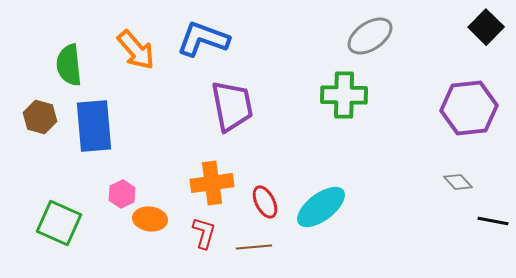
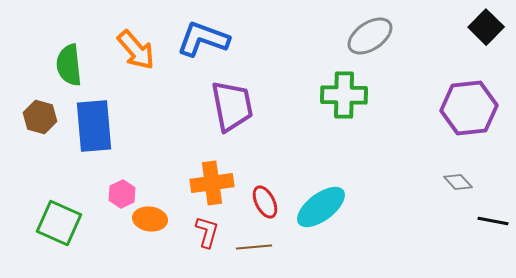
red L-shape: moved 3 px right, 1 px up
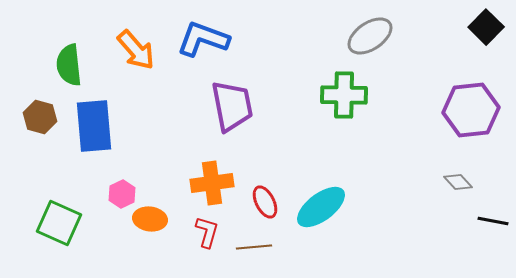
purple hexagon: moved 2 px right, 2 px down
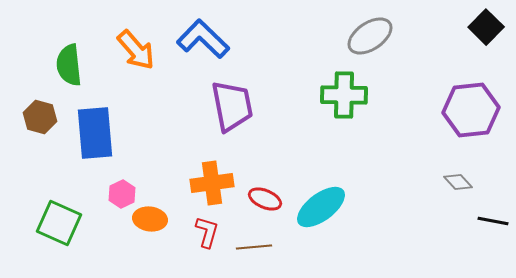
blue L-shape: rotated 24 degrees clockwise
blue rectangle: moved 1 px right, 7 px down
red ellipse: moved 3 px up; rotated 40 degrees counterclockwise
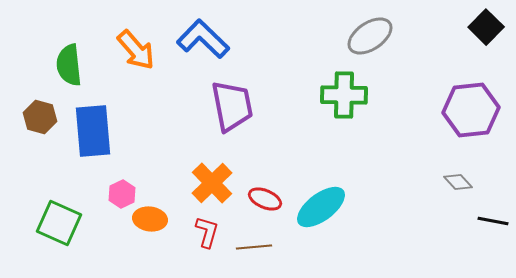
blue rectangle: moved 2 px left, 2 px up
orange cross: rotated 36 degrees counterclockwise
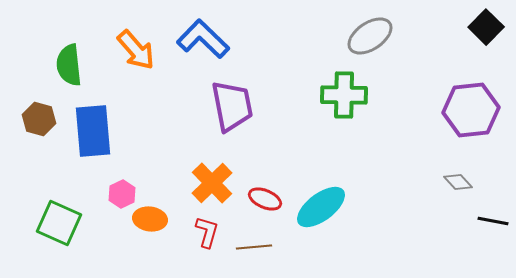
brown hexagon: moved 1 px left, 2 px down
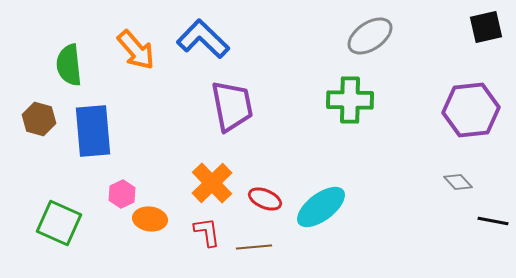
black square: rotated 32 degrees clockwise
green cross: moved 6 px right, 5 px down
red L-shape: rotated 24 degrees counterclockwise
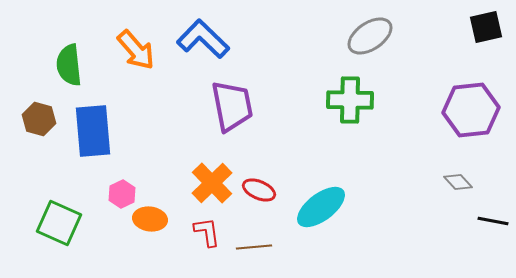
red ellipse: moved 6 px left, 9 px up
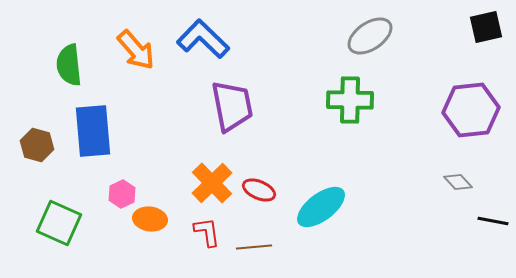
brown hexagon: moved 2 px left, 26 px down
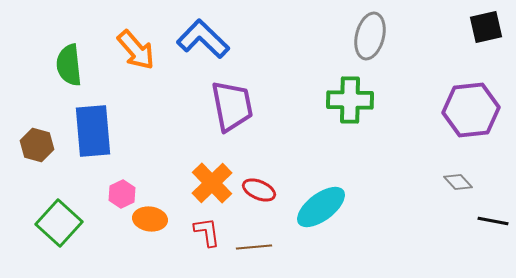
gray ellipse: rotated 42 degrees counterclockwise
green square: rotated 18 degrees clockwise
